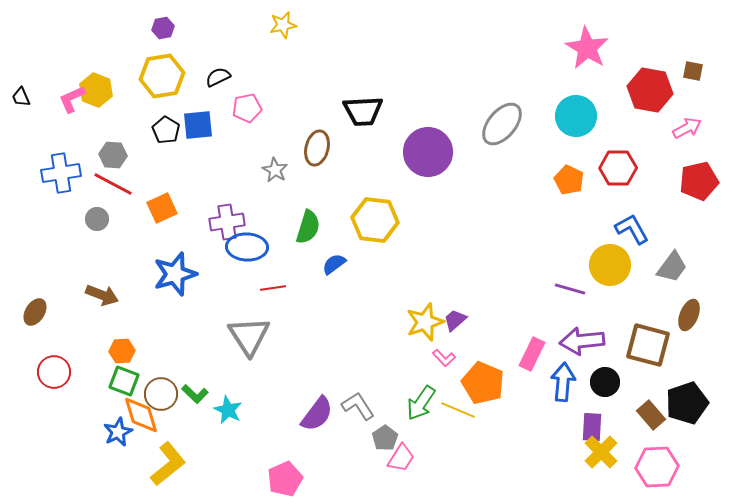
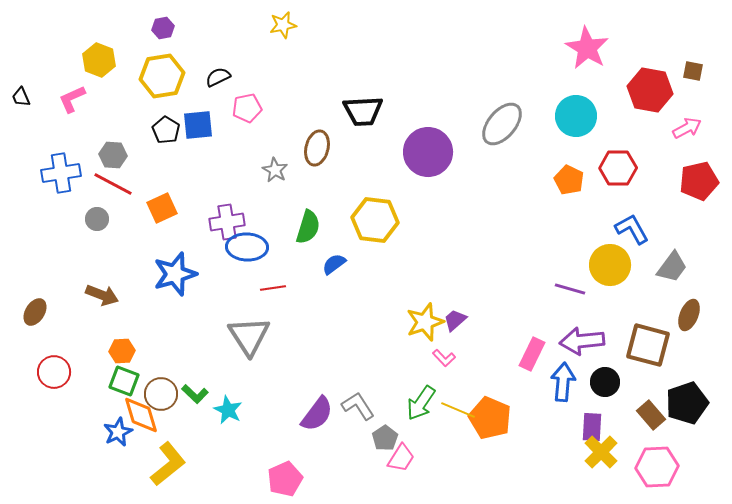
yellow hexagon at (96, 90): moved 3 px right, 30 px up
orange pentagon at (483, 383): moved 7 px right, 35 px down
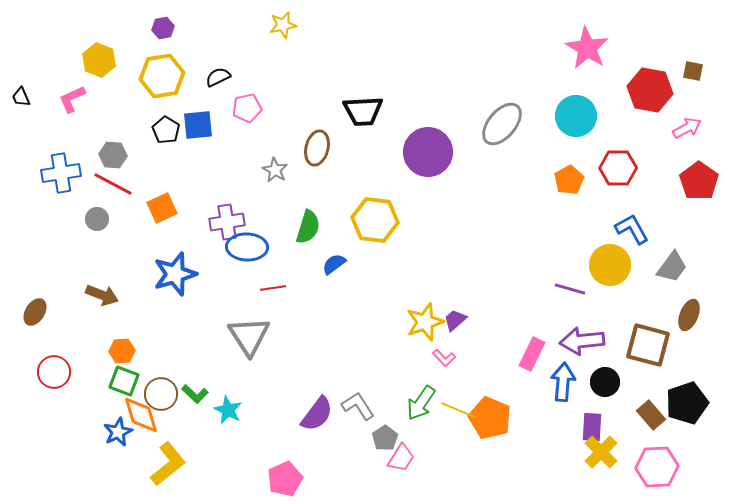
orange pentagon at (569, 180): rotated 16 degrees clockwise
red pentagon at (699, 181): rotated 24 degrees counterclockwise
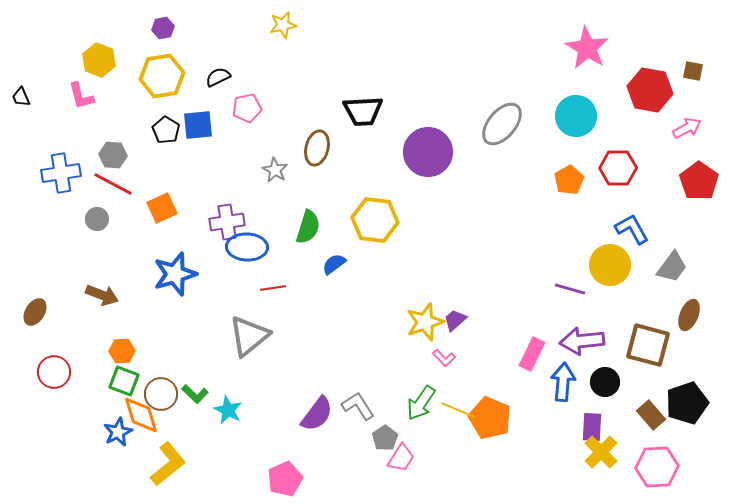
pink L-shape at (72, 99): moved 9 px right, 3 px up; rotated 80 degrees counterclockwise
gray triangle at (249, 336): rotated 24 degrees clockwise
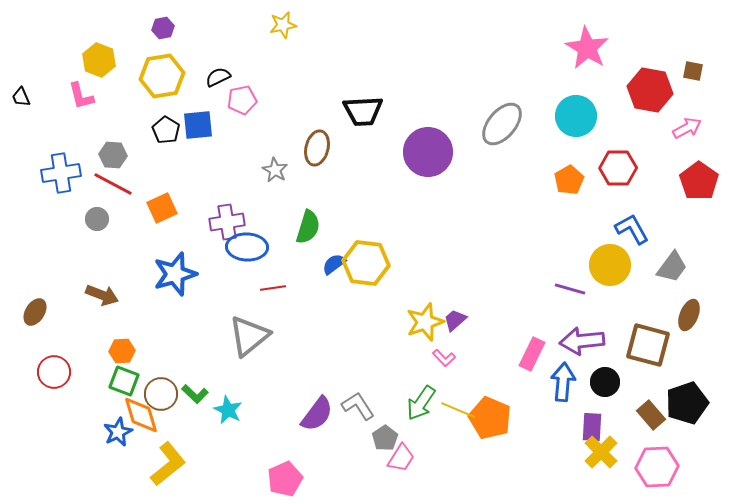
pink pentagon at (247, 108): moved 5 px left, 8 px up
yellow hexagon at (375, 220): moved 9 px left, 43 px down
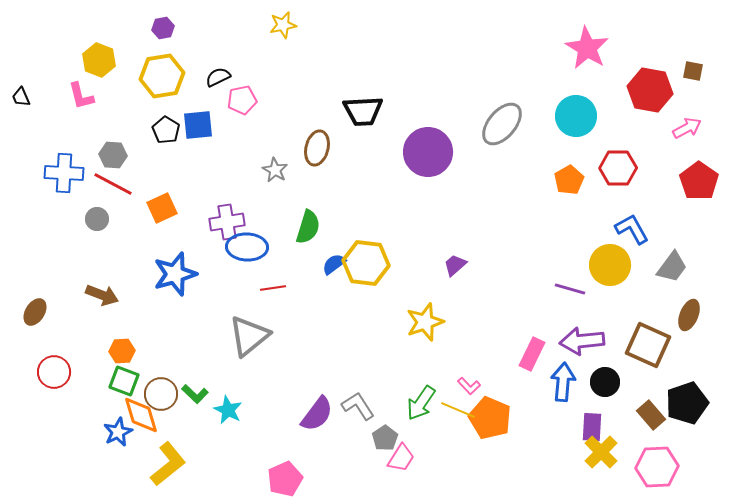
blue cross at (61, 173): moved 3 px right; rotated 12 degrees clockwise
purple trapezoid at (455, 320): moved 55 px up
brown square at (648, 345): rotated 9 degrees clockwise
pink L-shape at (444, 358): moved 25 px right, 28 px down
